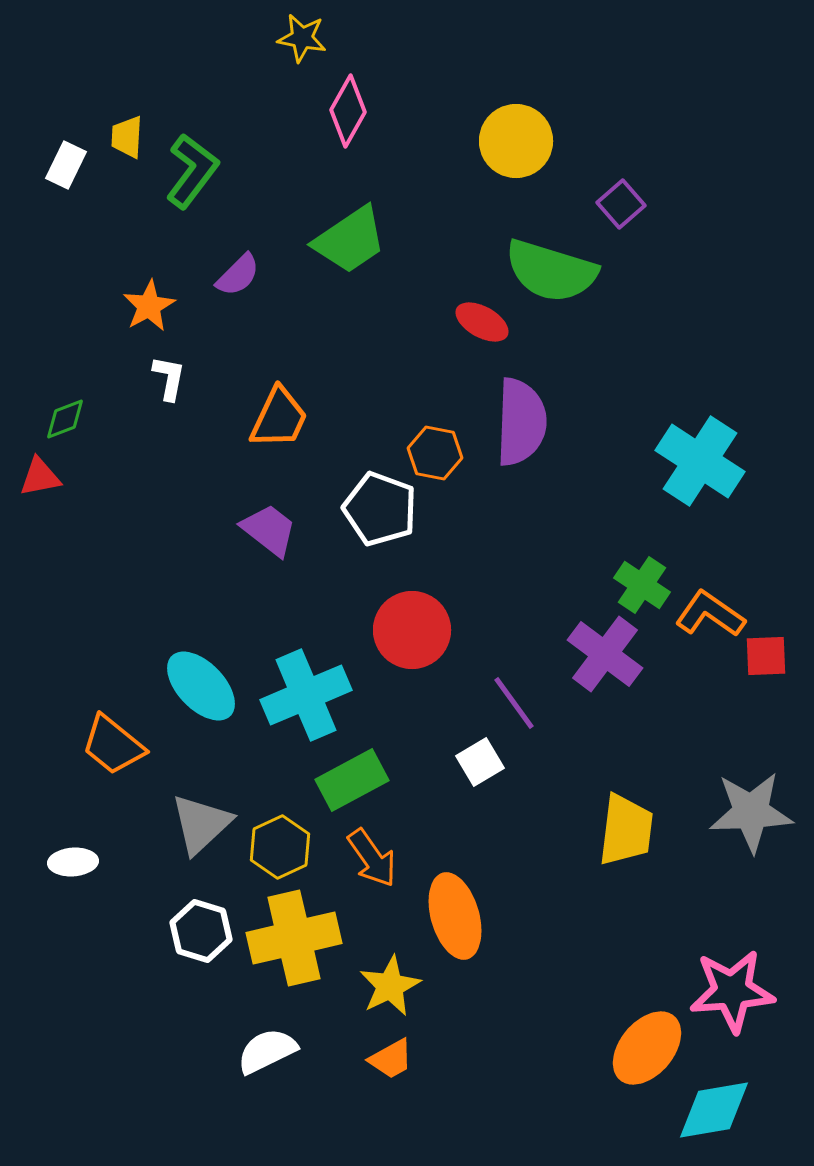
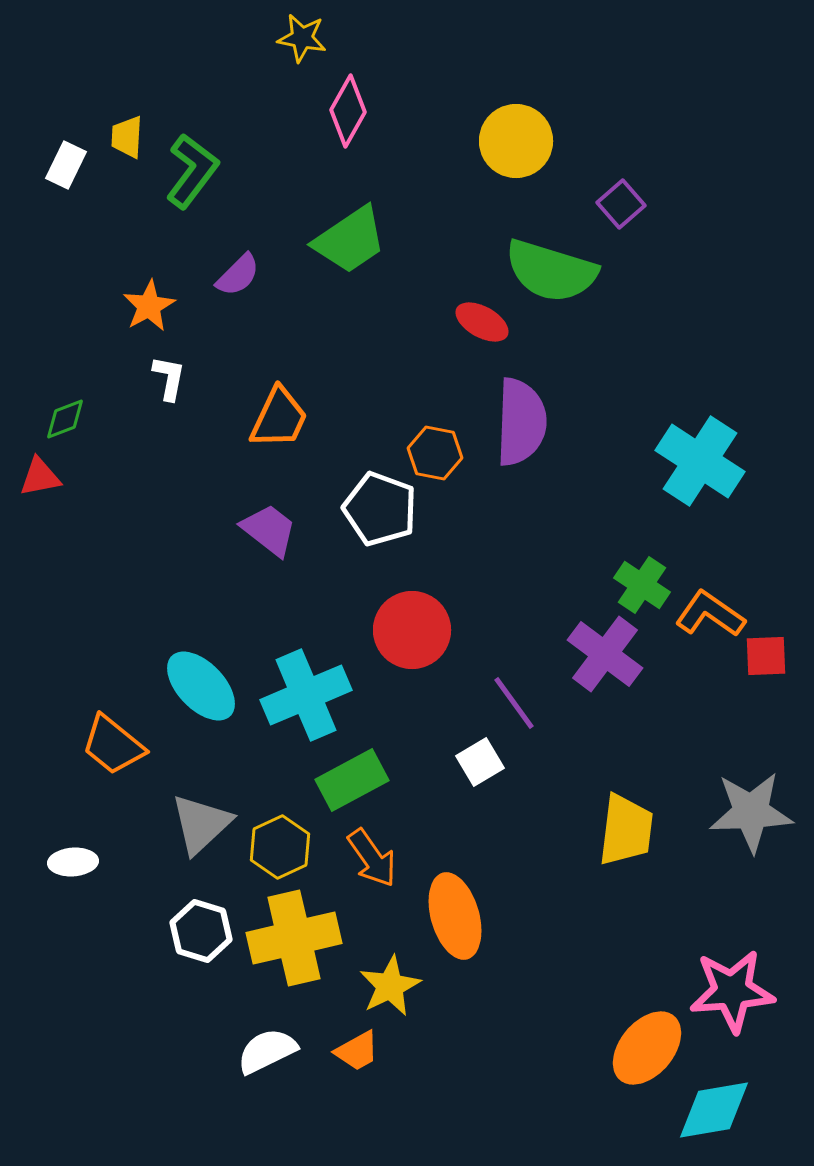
orange trapezoid at (391, 1059): moved 34 px left, 8 px up
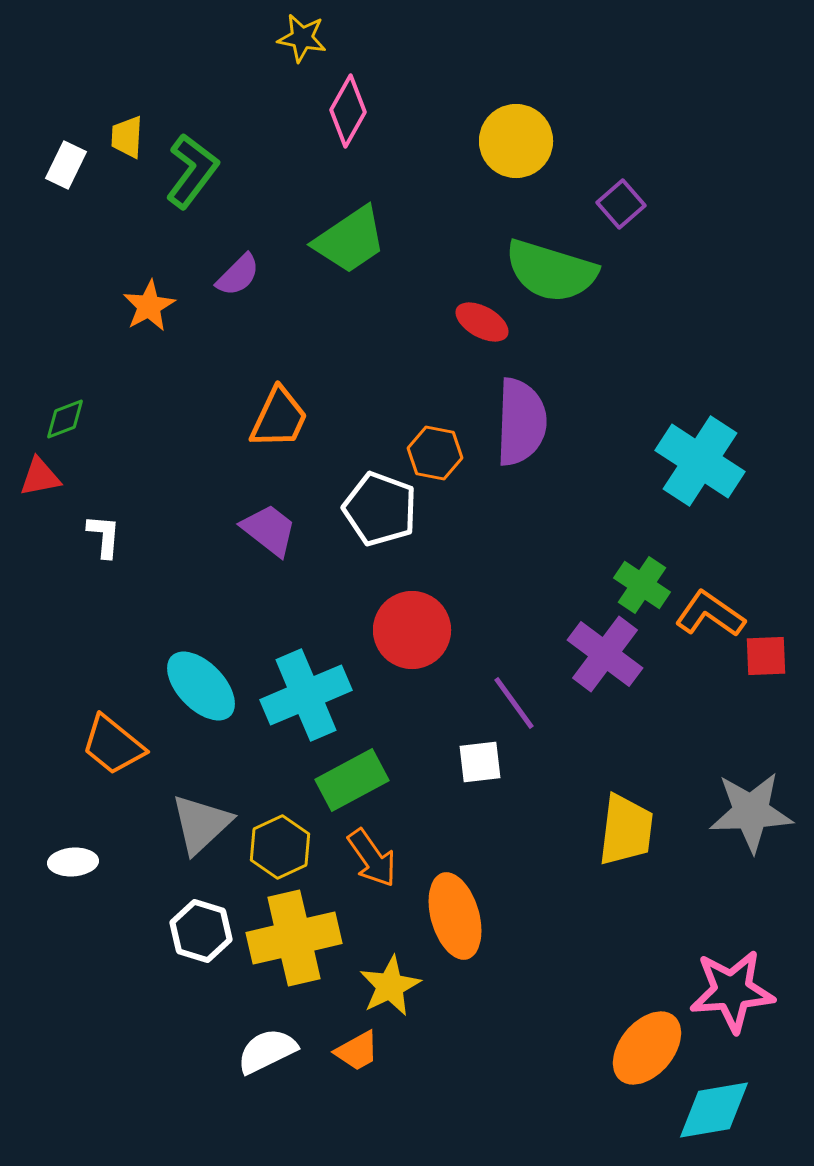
white L-shape at (169, 378): moved 65 px left, 158 px down; rotated 6 degrees counterclockwise
white square at (480, 762): rotated 24 degrees clockwise
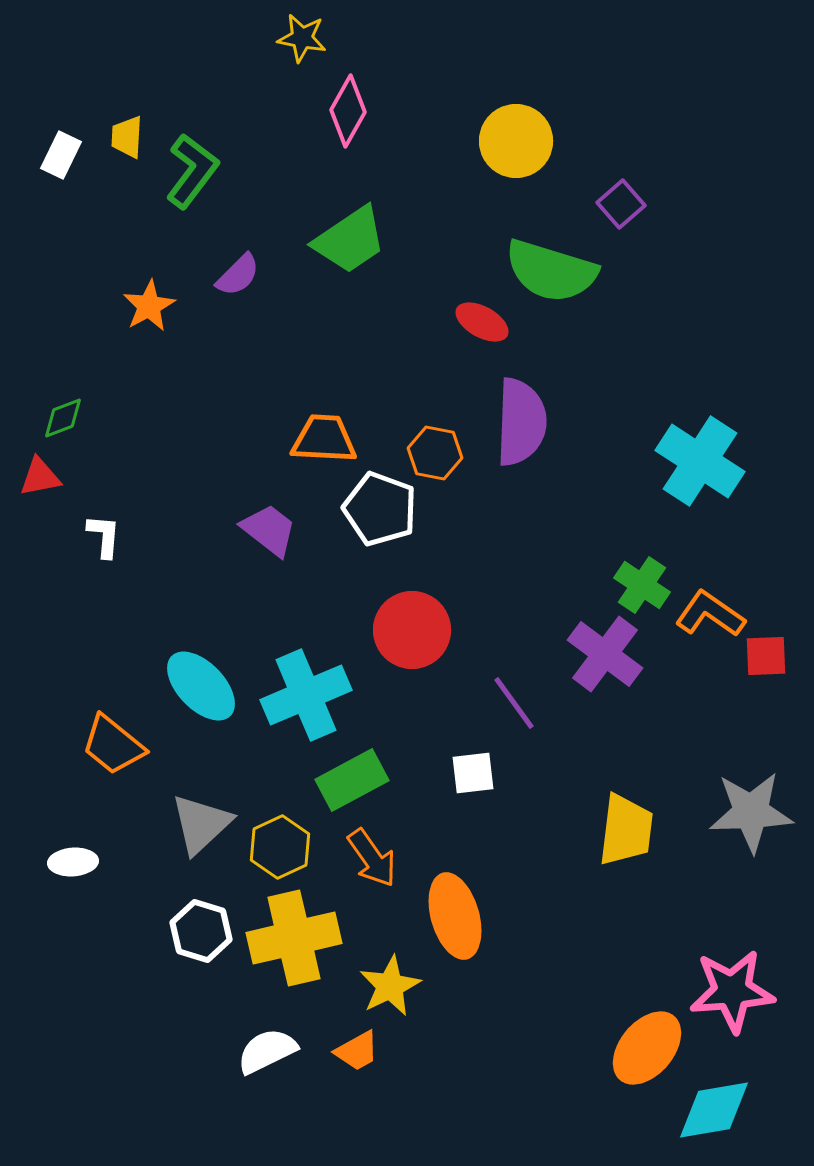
white rectangle at (66, 165): moved 5 px left, 10 px up
orange trapezoid at (279, 418): moved 45 px right, 21 px down; rotated 112 degrees counterclockwise
green diamond at (65, 419): moved 2 px left, 1 px up
white square at (480, 762): moved 7 px left, 11 px down
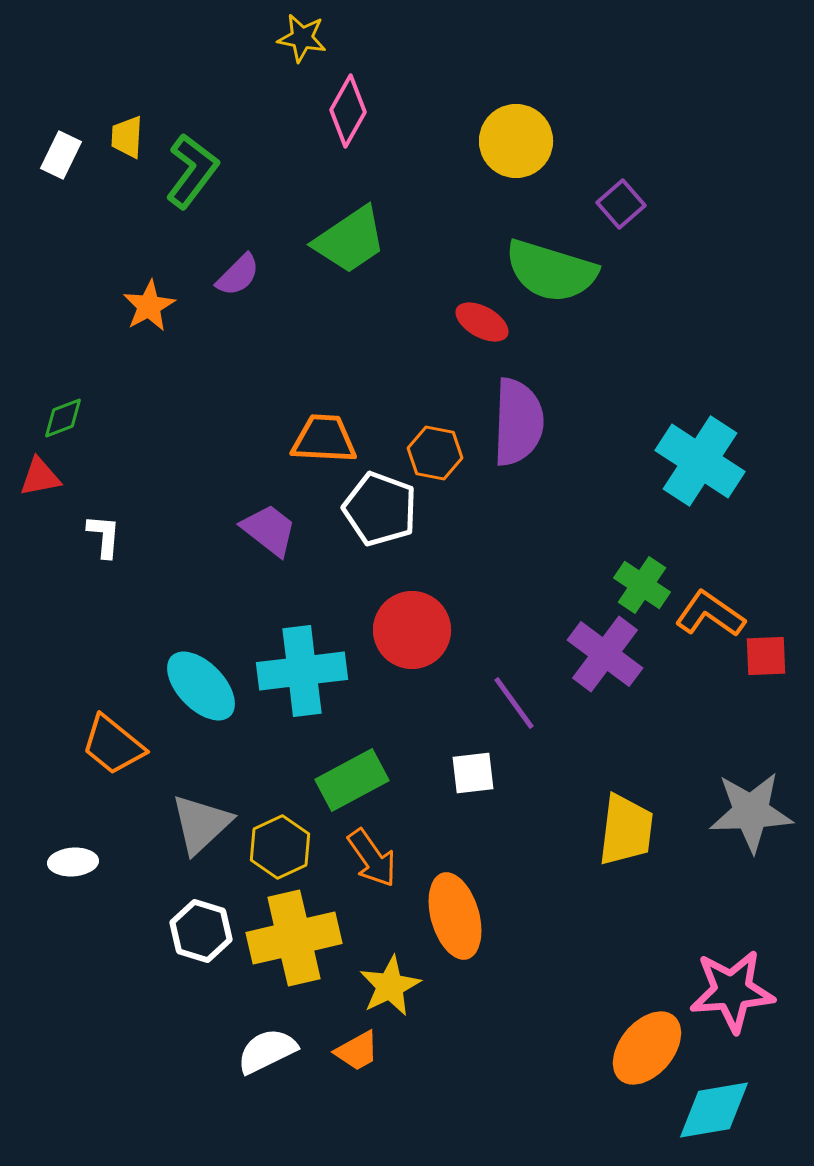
purple semicircle at (521, 422): moved 3 px left
cyan cross at (306, 695): moved 4 px left, 24 px up; rotated 16 degrees clockwise
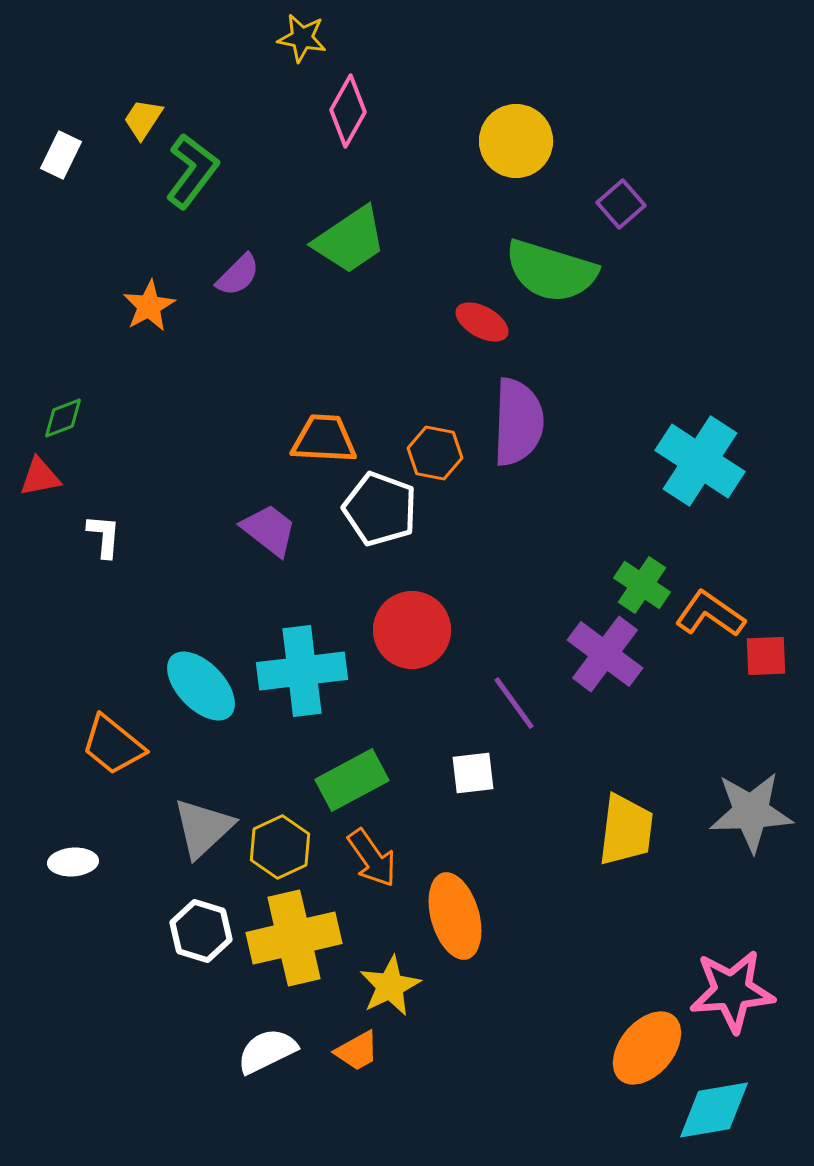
yellow trapezoid at (127, 137): moved 16 px right, 18 px up; rotated 30 degrees clockwise
gray triangle at (201, 824): moved 2 px right, 4 px down
